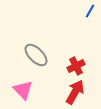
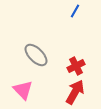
blue line: moved 15 px left
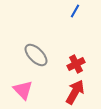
red cross: moved 2 px up
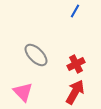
pink triangle: moved 2 px down
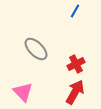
gray ellipse: moved 6 px up
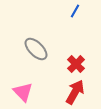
red cross: rotated 18 degrees counterclockwise
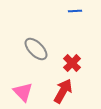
blue line: rotated 56 degrees clockwise
red cross: moved 4 px left, 1 px up
red arrow: moved 12 px left, 1 px up
